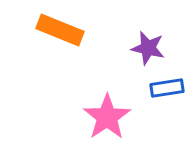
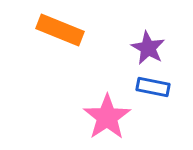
purple star: rotated 16 degrees clockwise
blue rectangle: moved 14 px left, 1 px up; rotated 20 degrees clockwise
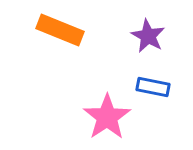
purple star: moved 12 px up
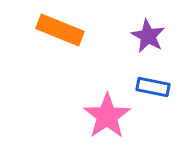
pink star: moved 1 px up
